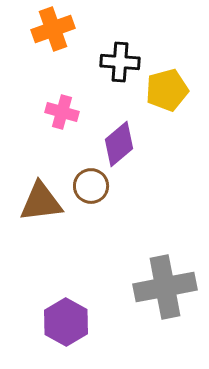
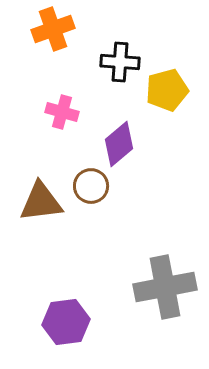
purple hexagon: rotated 24 degrees clockwise
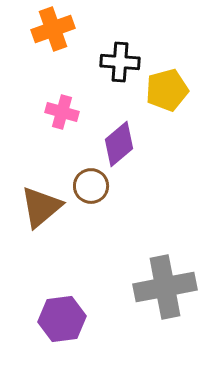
brown triangle: moved 5 px down; rotated 33 degrees counterclockwise
purple hexagon: moved 4 px left, 3 px up
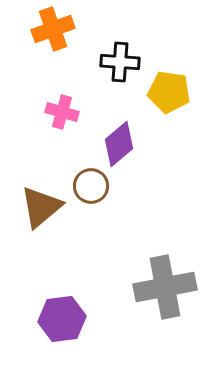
yellow pentagon: moved 2 px right, 2 px down; rotated 24 degrees clockwise
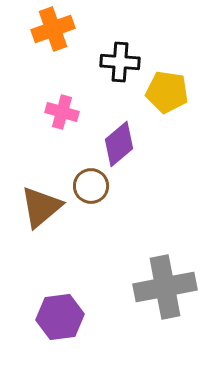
yellow pentagon: moved 2 px left
purple hexagon: moved 2 px left, 2 px up
